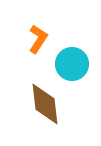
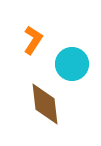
orange L-shape: moved 5 px left, 1 px down
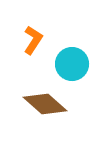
brown diamond: rotated 42 degrees counterclockwise
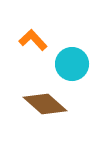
orange L-shape: rotated 76 degrees counterclockwise
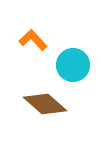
cyan circle: moved 1 px right, 1 px down
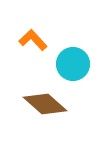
cyan circle: moved 1 px up
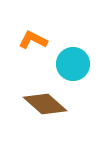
orange L-shape: rotated 20 degrees counterclockwise
